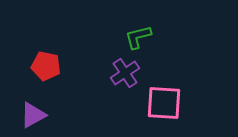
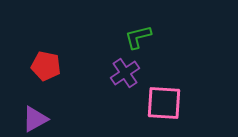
purple triangle: moved 2 px right, 4 px down
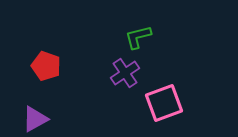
red pentagon: rotated 8 degrees clockwise
pink square: rotated 24 degrees counterclockwise
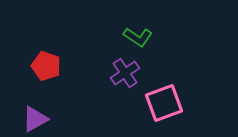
green L-shape: rotated 132 degrees counterclockwise
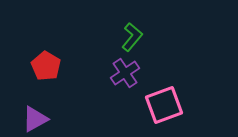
green L-shape: moved 6 px left; rotated 84 degrees counterclockwise
red pentagon: rotated 12 degrees clockwise
pink square: moved 2 px down
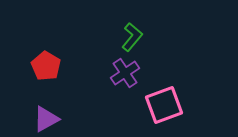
purple triangle: moved 11 px right
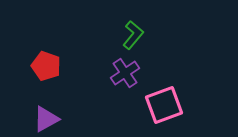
green L-shape: moved 1 px right, 2 px up
red pentagon: rotated 12 degrees counterclockwise
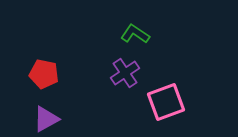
green L-shape: moved 2 px right, 1 px up; rotated 96 degrees counterclockwise
red pentagon: moved 2 px left, 8 px down; rotated 8 degrees counterclockwise
pink square: moved 2 px right, 3 px up
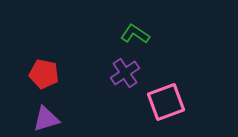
purple triangle: rotated 12 degrees clockwise
